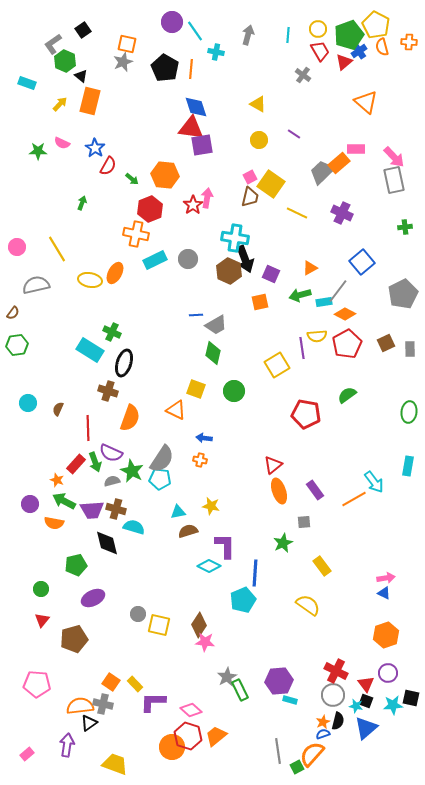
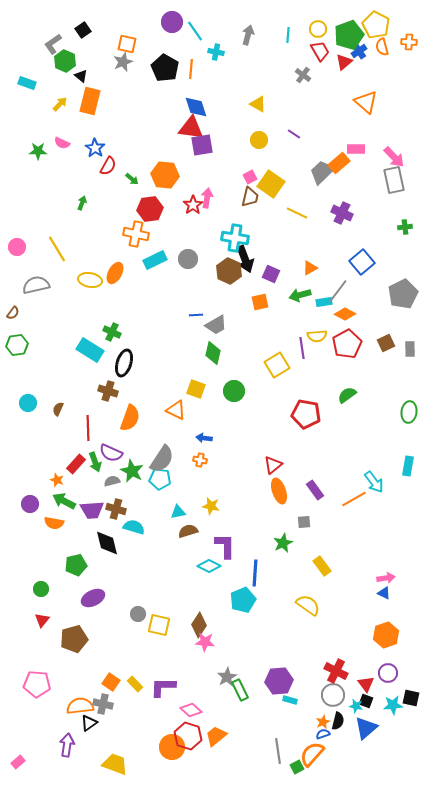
red hexagon at (150, 209): rotated 15 degrees clockwise
purple L-shape at (153, 702): moved 10 px right, 15 px up
pink rectangle at (27, 754): moved 9 px left, 8 px down
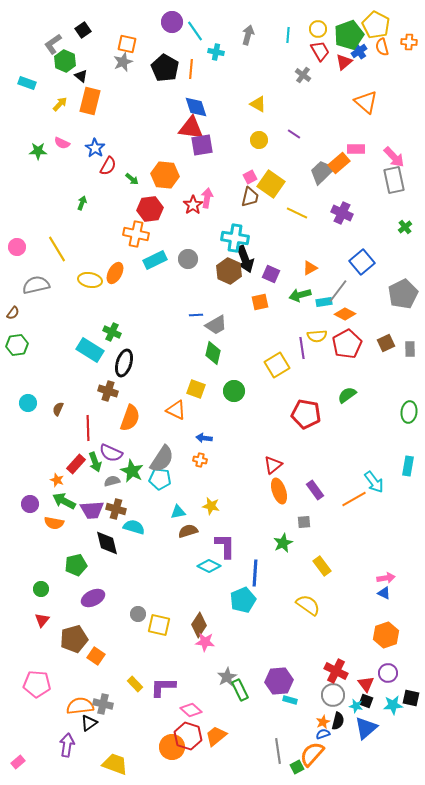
green cross at (405, 227): rotated 32 degrees counterclockwise
orange square at (111, 682): moved 15 px left, 26 px up
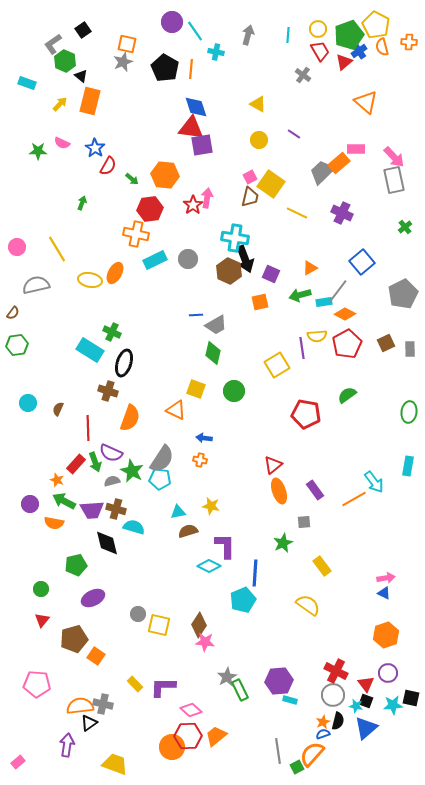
red hexagon at (188, 736): rotated 20 degrees counterclockwise
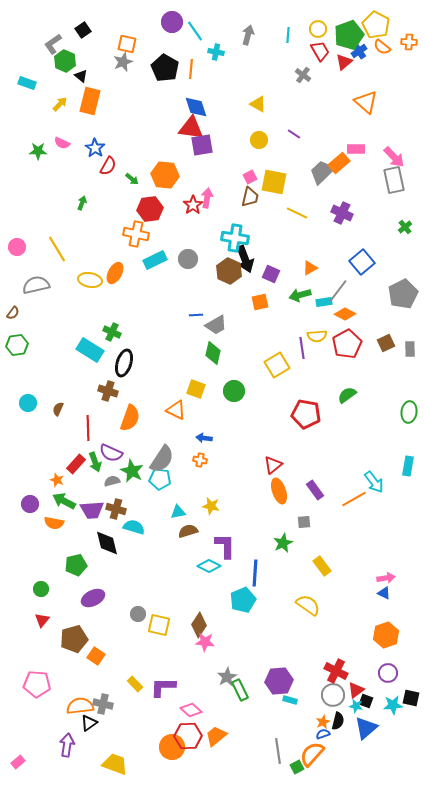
orange semicircle at (382, 47): rotated 36 degrees counterclockwise
yellow square at (271, 184): moved 3 px right, 2 px up; rotated 24 degrees counterclockwise
red triangle at (366, 684): moved 10 px left, 6 px down; rotated 30 degrees clockwise
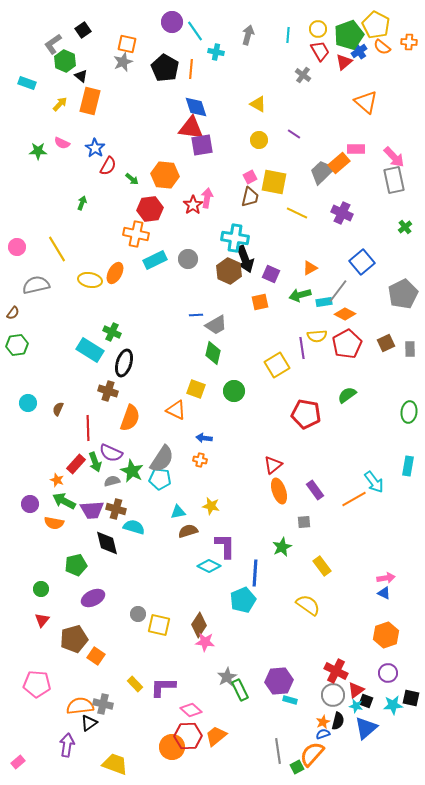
green star at (283, 543): moved 1 px left, 4 px down
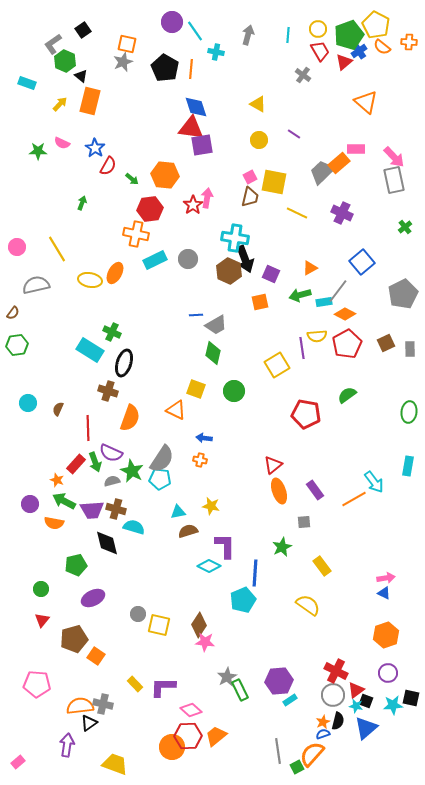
cyan rectangle at (290, 700): rotated 48 degrees counterclockwise
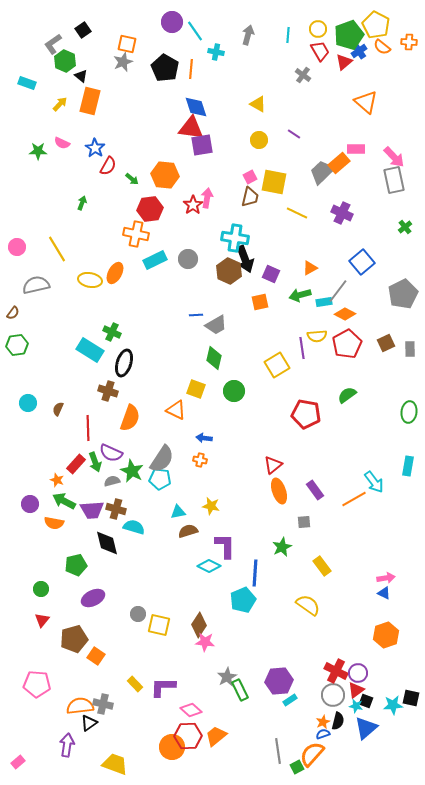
green diamond at (213, 353): moved 1 px right, 5 px down
purple circle at (388, 673): moved 30 px left
